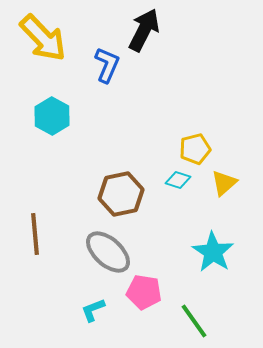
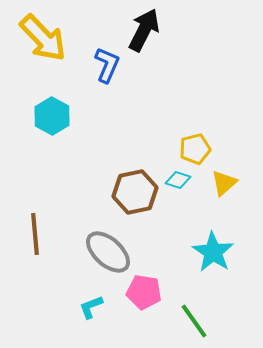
brown hexagon: moved 14 px right, 2 px up
cyan L-shape: moved 2 px left, 3 px up
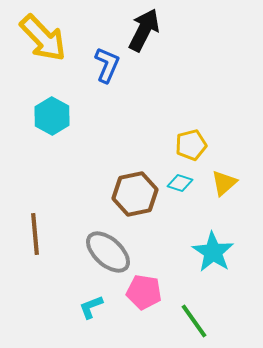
yellow pentagon: moved 4 px left, 4 px up
cyan diamond: moved 2 px right, 3 px down
brown hexagon: moved 2 px down
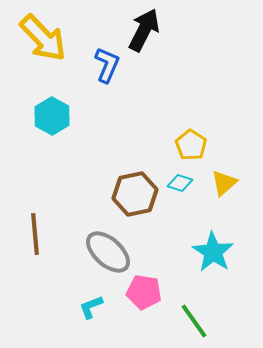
yellow pentagon: rotated 24 degrees counterclockwise
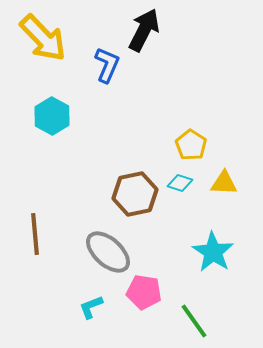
yellow triangle: rotated 44 degrees clockwise
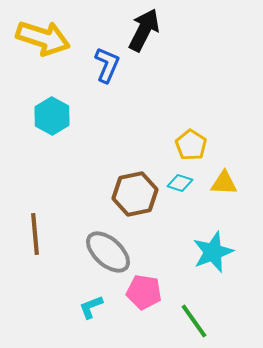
yellow arrow: rotated 28 degrees counterclockwise
cyan star: rotated 18 degrees clockwise
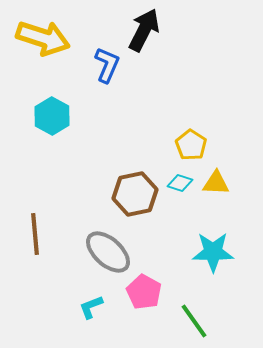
yellow triangle: moved 8 px left
cyan star: rotated 21 degrees clockwise
pink pentagon: rotated 20 degrees clockwise
